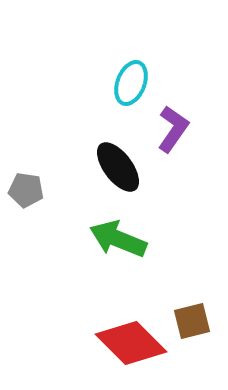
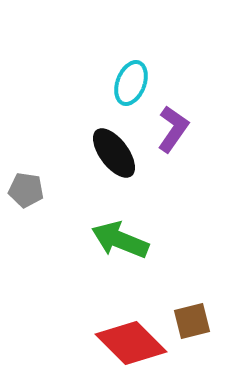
black ellipse: moved 4 px left, 14 px up
green arrow: moved 2 px right, 1 px down
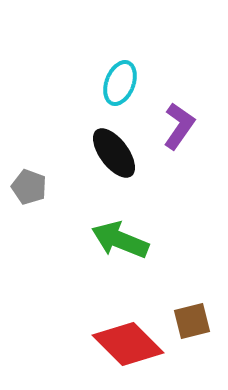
cyan ellipse: moved 11 px left
purple L-shape: moved 6 px right, 3 px up
gray pentagon: moved 3 px right, 3 px up; rotated 12 degrees clockwise
red diamond: moved 3 px left, 1 px down
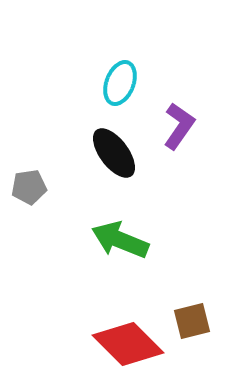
gray pentagon: rotated 28 degrees counterclockwise
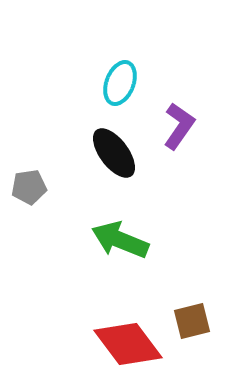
red diamond: rotated 8 degrees clockwise
